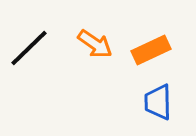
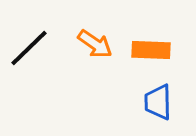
orange rectangle: rotated 27 degrees clockwise
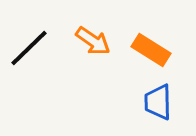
orange arrow: moved 2 px left, 3 px up
orange rectangle: rotated 30 degrees clockwise
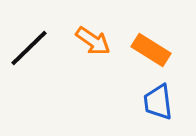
blue trapezoid: rotated 6 degrees counterclockwise
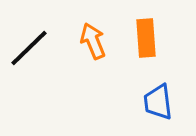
orange arrow: rotated 147 degrees counterclockwise
orange rectangle: moved 5 px left, 12 px up; rotated 54 degrees clockwise
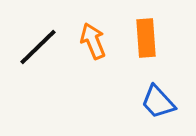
black line: moved 9 px right, 1 px up
blue trapezoid: rotated 36 degrees counterclockwise
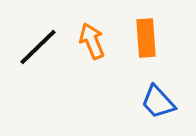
orange arrow: moved 1 px left
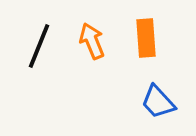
black line: moved 1 px right, 1 px up; rotated 24 degrees counterclockwise
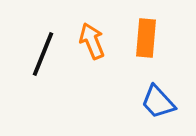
orange rectangle: rotated 9 degrees clockwise
black line: moved 4 px right, 8 px down
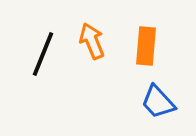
orange rectangle: moved 8 px down
